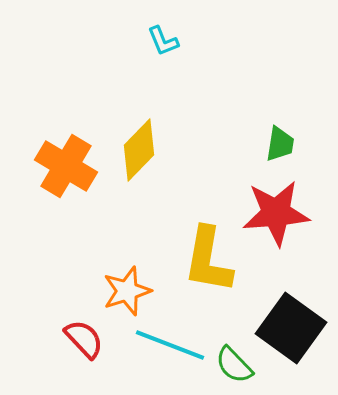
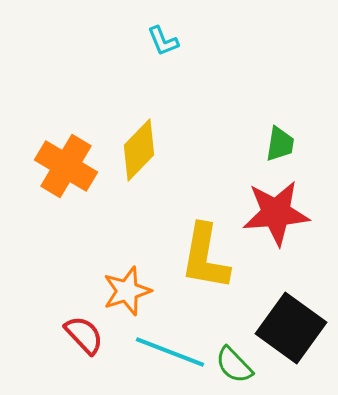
yellow L-shape: moved 3 px left, 3 px up
red semicircle: moved 4 px up
cyan line: moved 7 px down
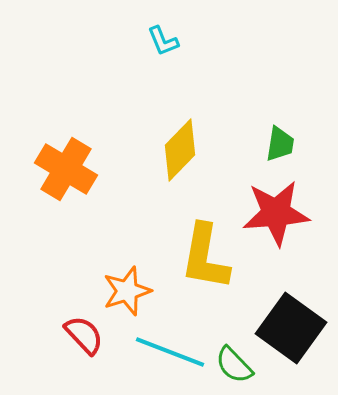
yellow diamond: moved 41 px right
orange cross: moved 3 px down
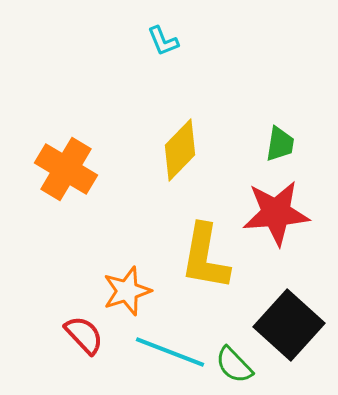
black square: moved 2 px left, 3 px up; rotated 6 degrees clockwise
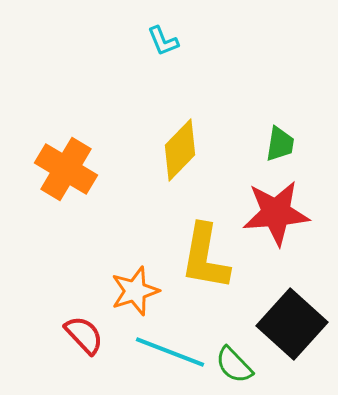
orange star: moved 8 px right
black square: moved 3 px right, 1 px up
